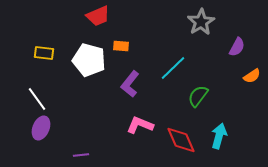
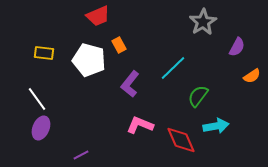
gray star: moved 2 px right
orange rectangle: moved 2 px left, 1 px up; rotated 56 degrees clockwise
cyan arrow: moved 3 px left, 10 px up; rotated 65 degrees clockwise
purple line: rotated 21 degrees counterclockwise
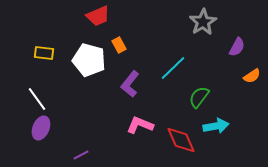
green semicircle: moved 1 px right, 1 px down
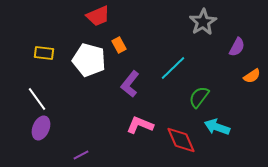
cyan arrow: moved 1 px right, 1 px down; rotated 150 degrees counterclockwise
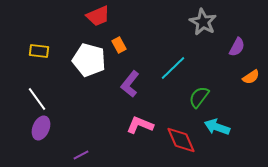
gray star: rotated 12 degrees counterclockwise
yellow rectangle: moved 5 px left, 2 px up
orange semicircle: moved 1 px left, 1 px down
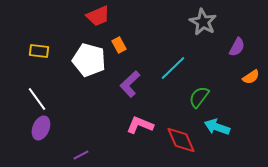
purple L-shape: rotated 8 degrees clockwise
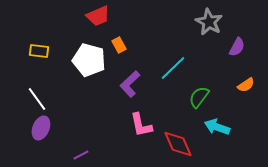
gray star: moved 6 px right
orange semicircle: moved 5 px left, 8 px down
pink L-shape: moved 1 px right; rotated 124 degrees counterclockwise
red diamond: moved 3 px left, 4 px down
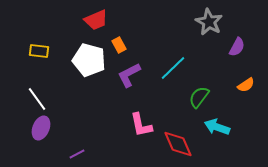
red trapezoid: moved 2 px left, 4 px down
purple L-shape: moved 1 px left, 9 px up; rotated 16 degrees clockwise
purple line: moved 4 px left, 1 px up
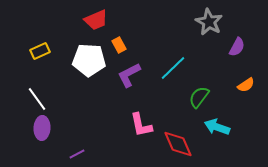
yellow rectangle: moved 1 px right; rotated 30 degrees counterclockwise
white pentagon: rotated 12 degrees counterclockwise
purple ellipse: moved 1 px right; rotated 20 degrees counterclockwise
